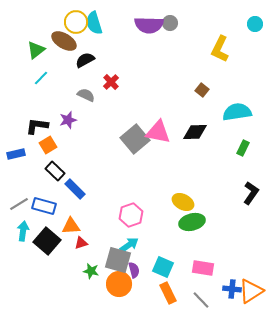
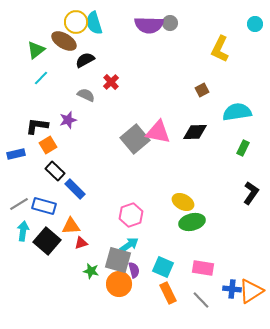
brown square at (202, 90): rotated 24 degrees clockwise
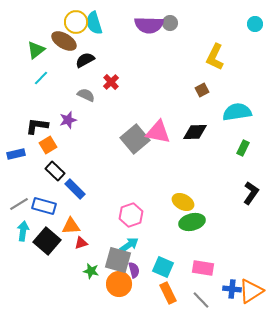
yellow L-shape at (220, 49): moved 5 px left, 8 px down
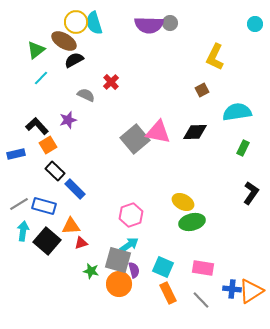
black semicircle at (85, 60): moved 11 px left
black L-shape at (37, 126): rotated 40 degrees clockwise
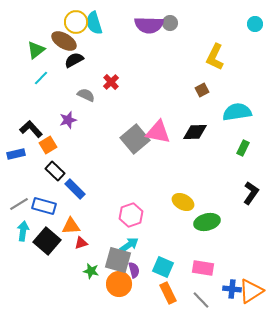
black L-shape at (37, 126): moved 6 px left, 3 px down
green ellipse at (192, 222): moved 15 px right
